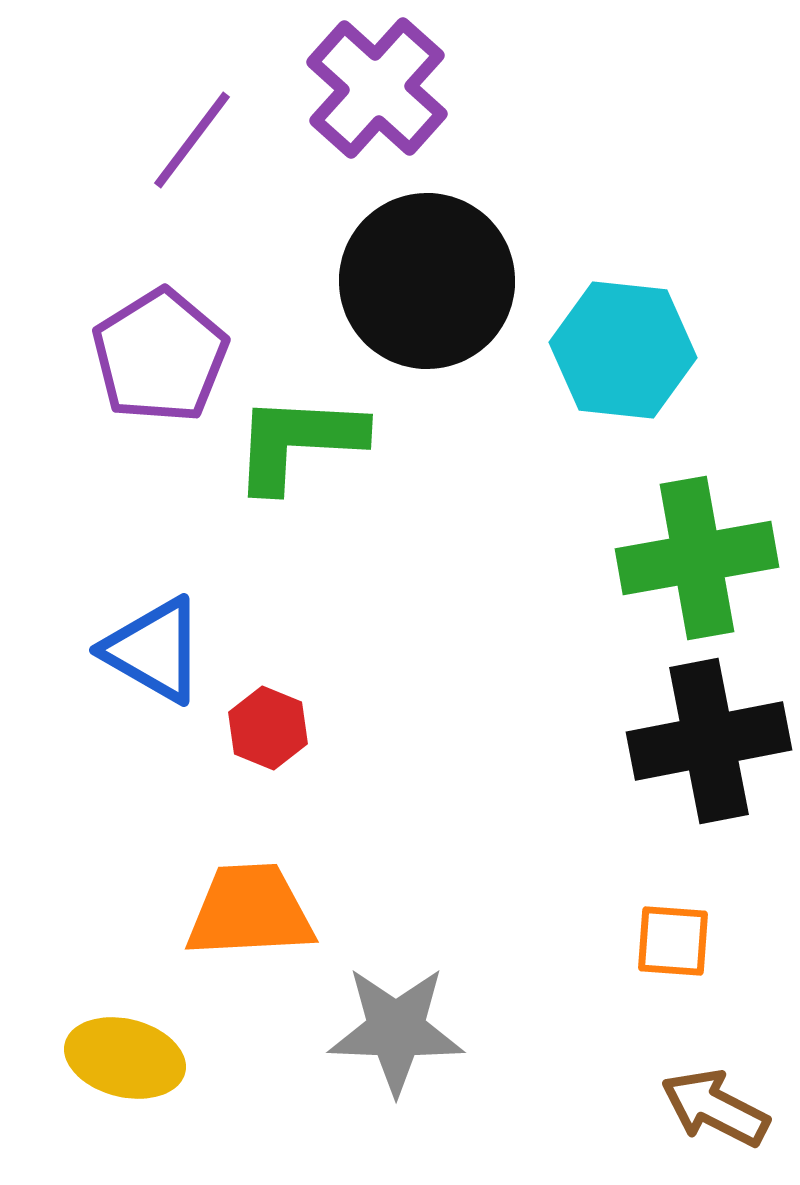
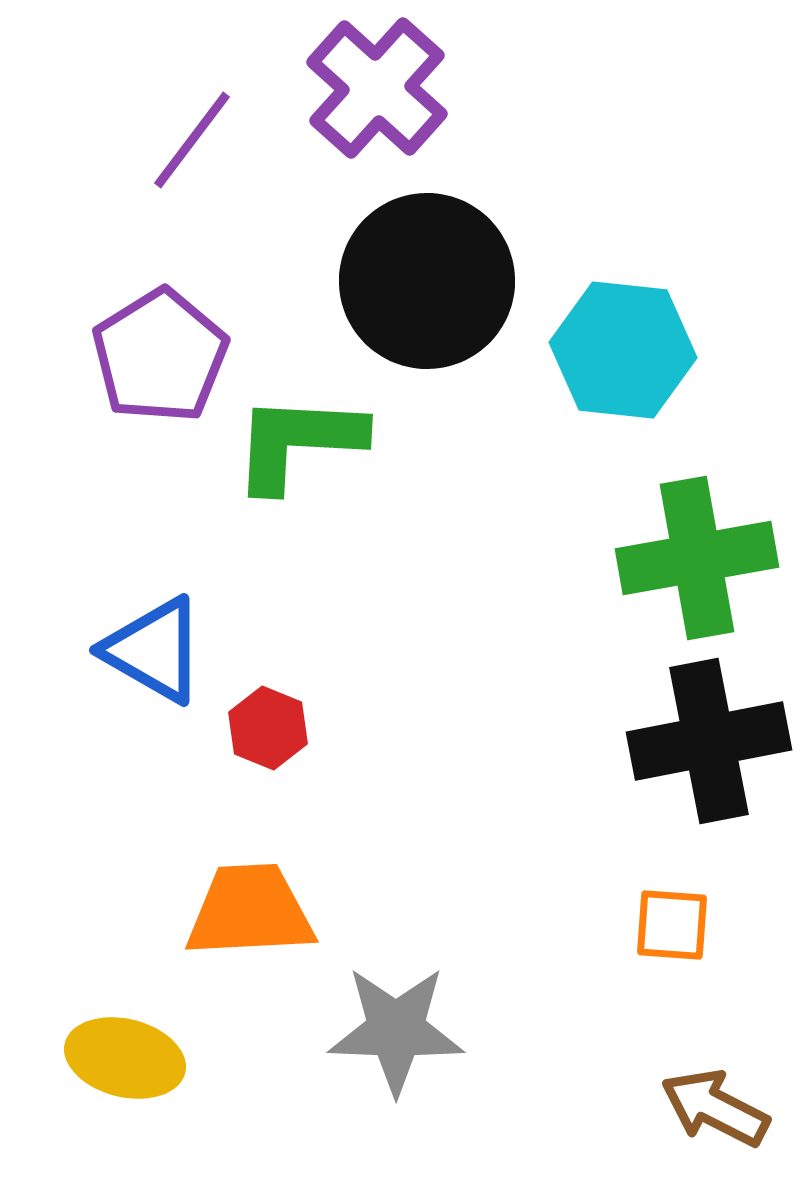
orange square: moved 1 px left, 16 px up
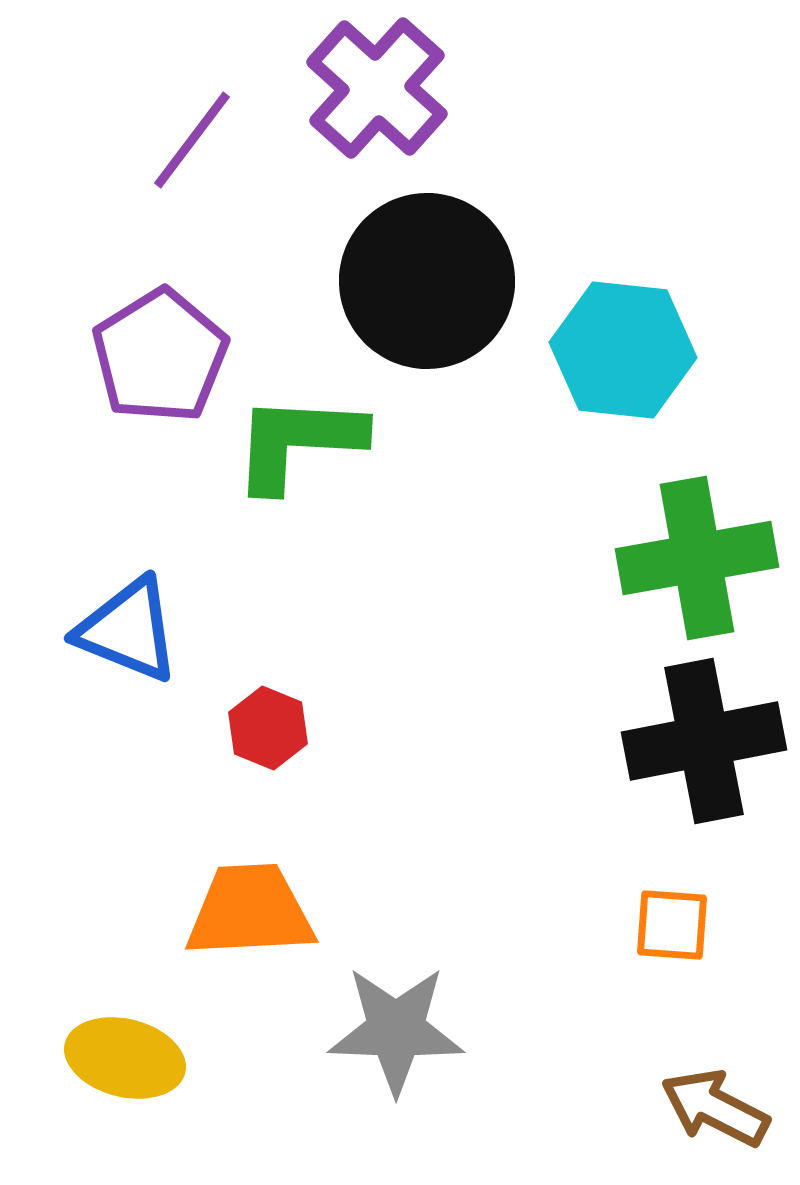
blue triangle: moved 26 px left, 20 px up; rotated 8 degrees counterclockwise
black cross: moved 5 px left
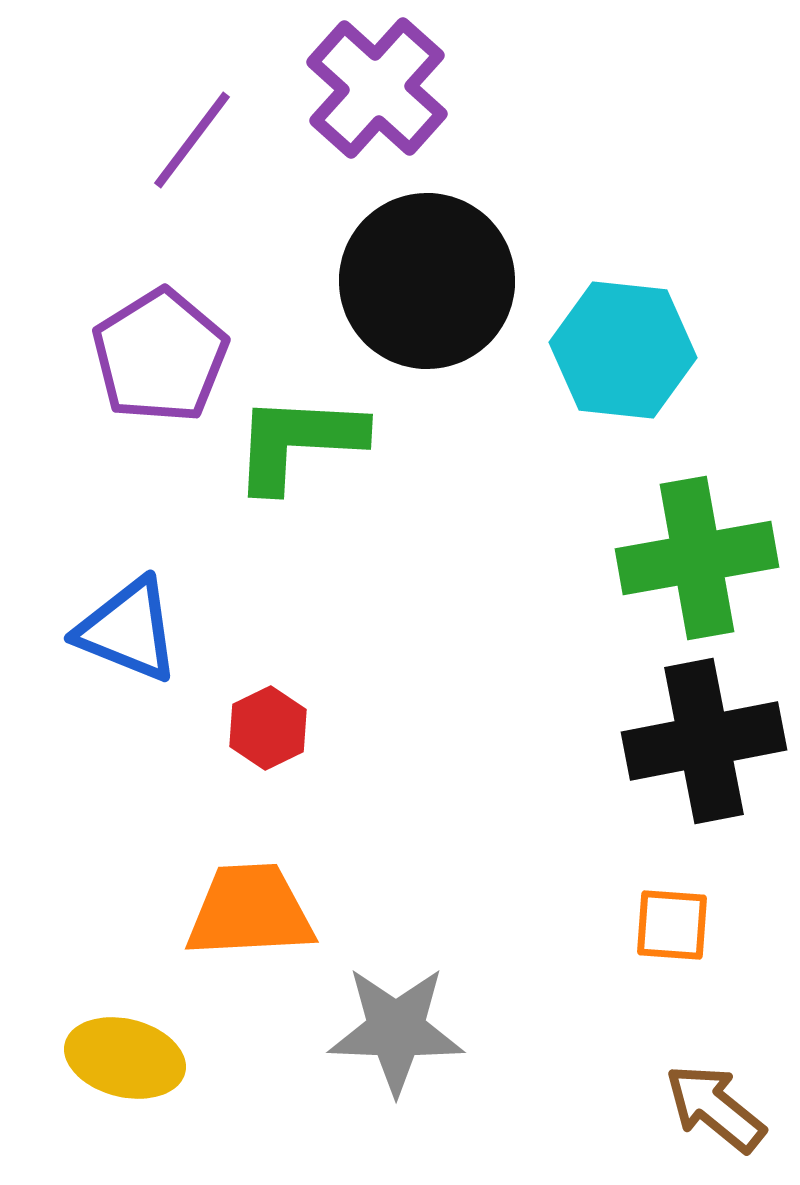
red hexagon: rotated 12 degrees clockwise
brown arrow: rotated 12 degrees clockwise
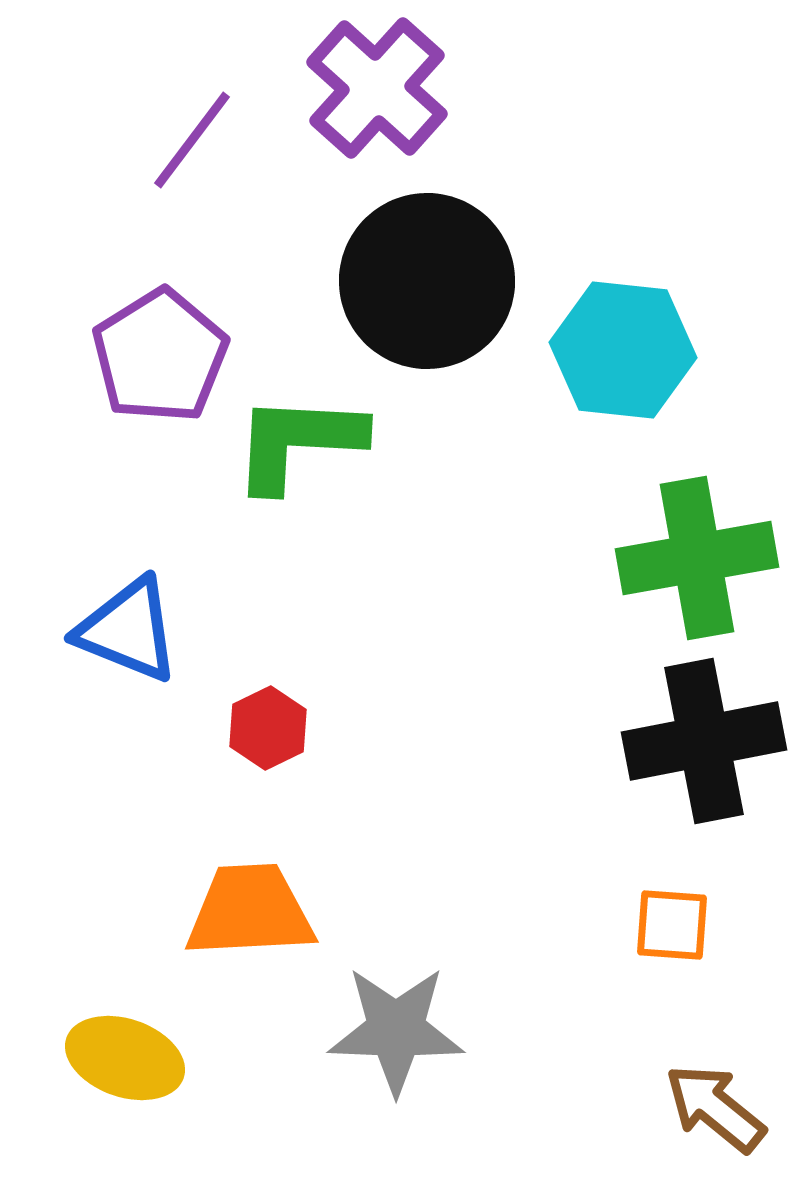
yellow ellipse: rotated 5 degrees clockwise
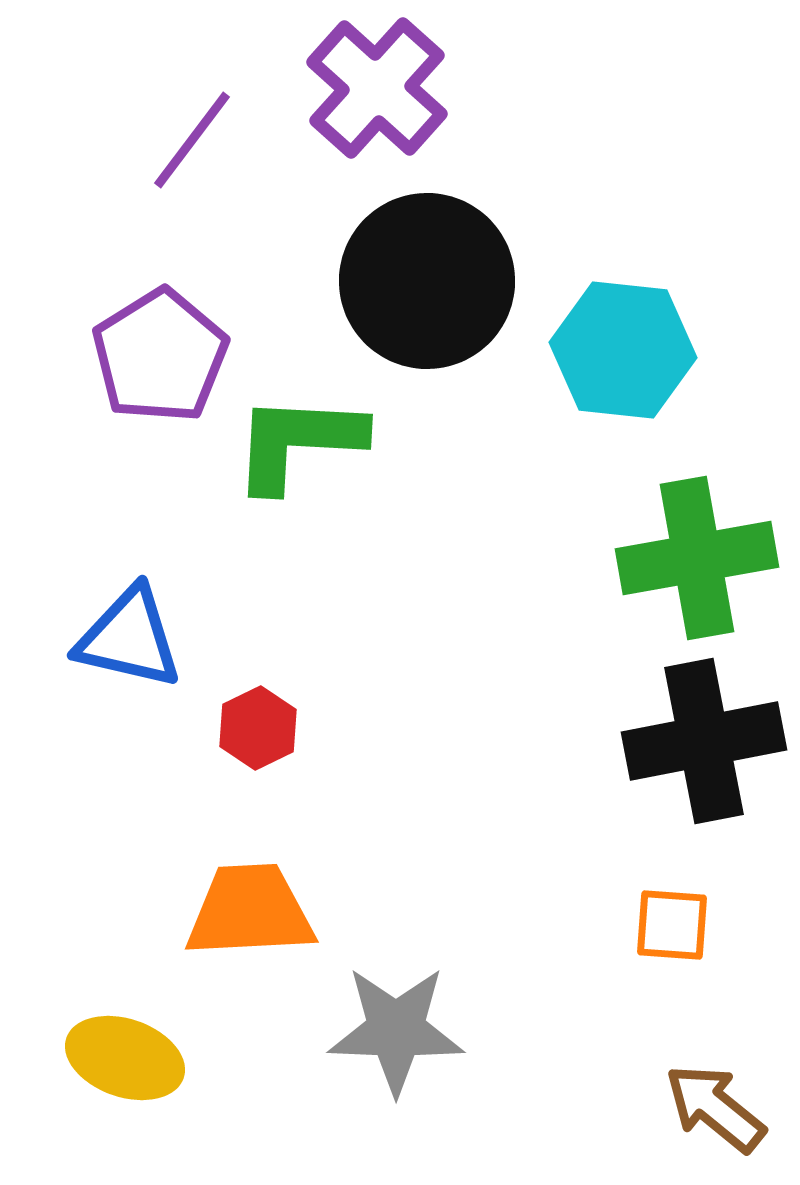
blue triangle: moved 1 px right, 8 px down; rotated 9 degrees counterclockwise
red hexagon: moved 10 px left
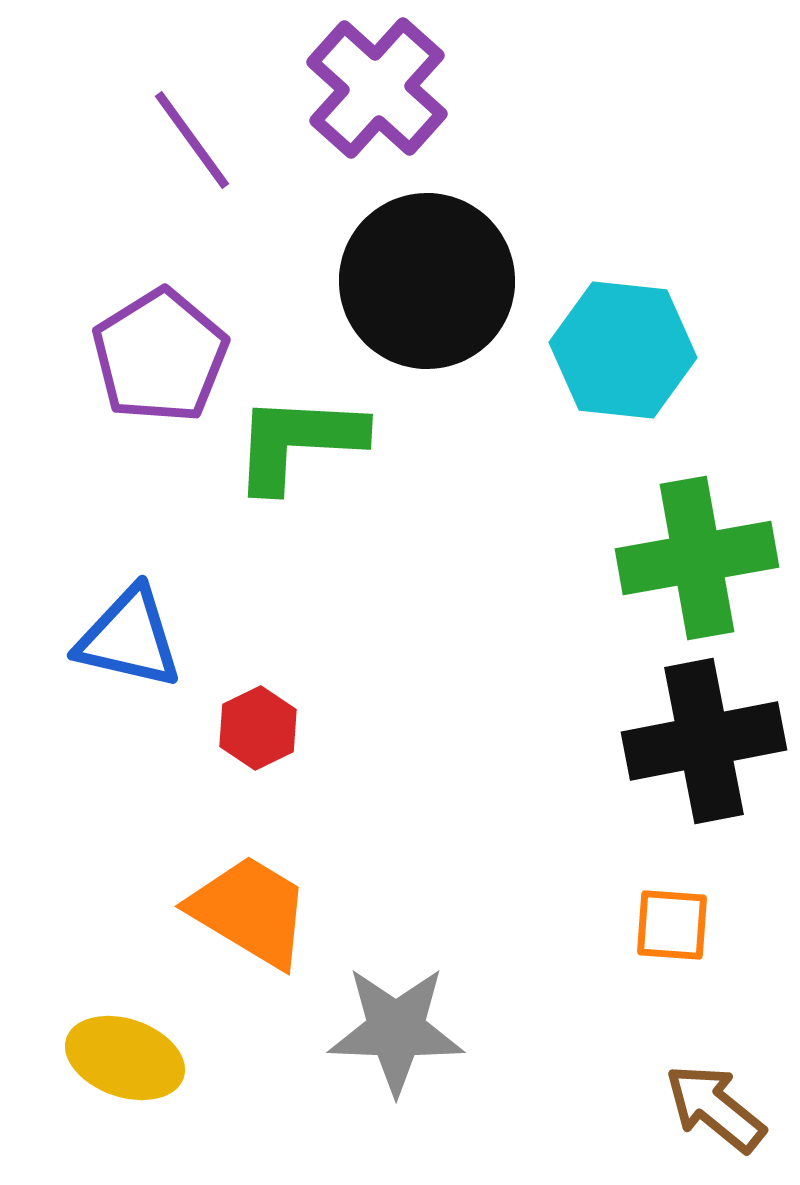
purple line: rotated 73 degrees counterclockwise
orange trapezoid: rotated 34 degrees clockwise
